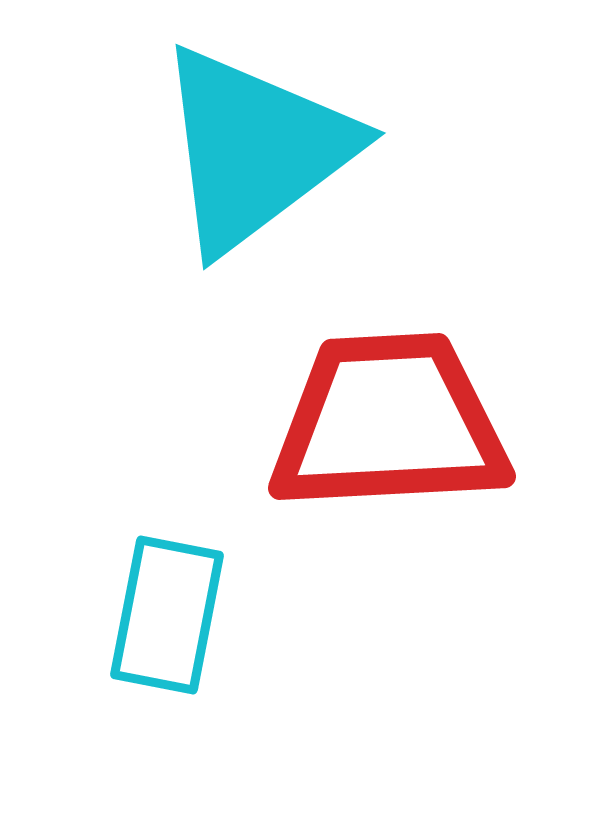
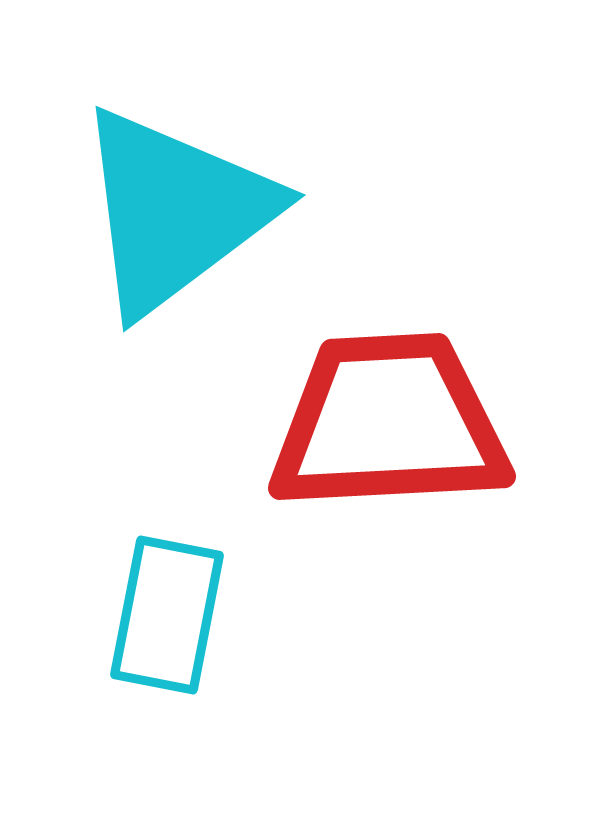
cyan triangle: moved 80 px left, 62 px down
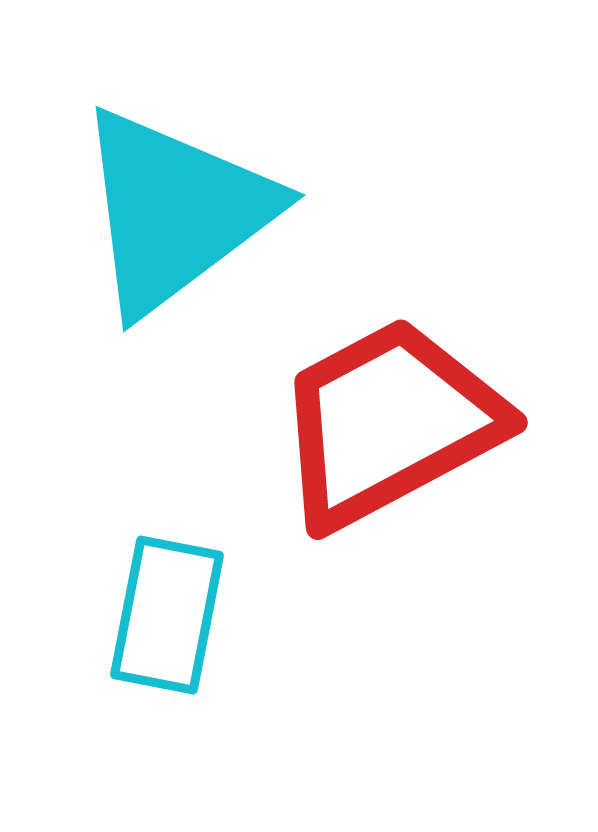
red trapezoid: rotated 25 degrees counterclockwise
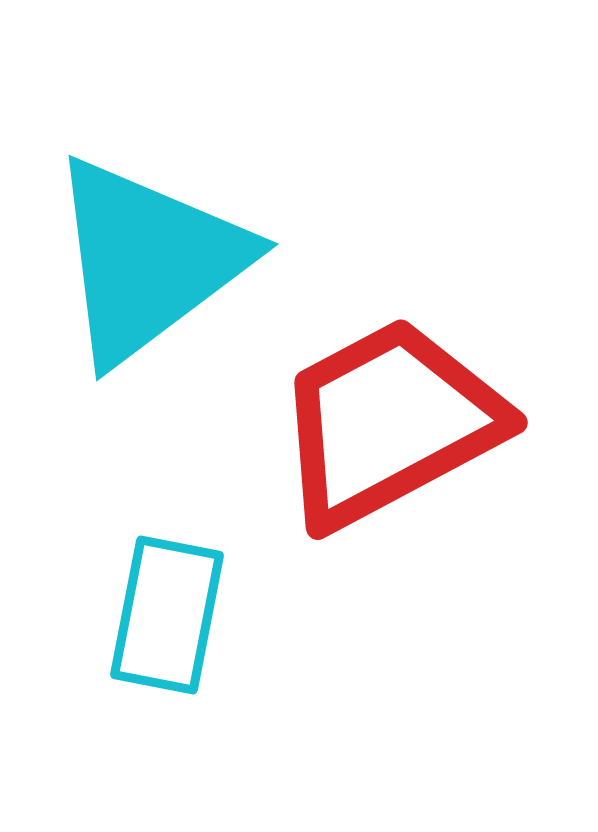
cyan triangle: moved 27 px left, 49 px down
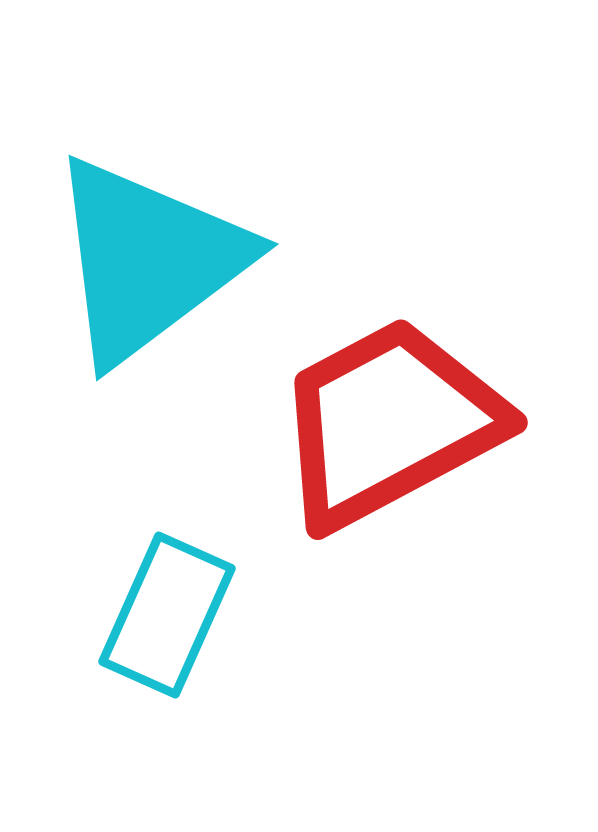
cyan rectangle: rotated 13 degrees clockwise
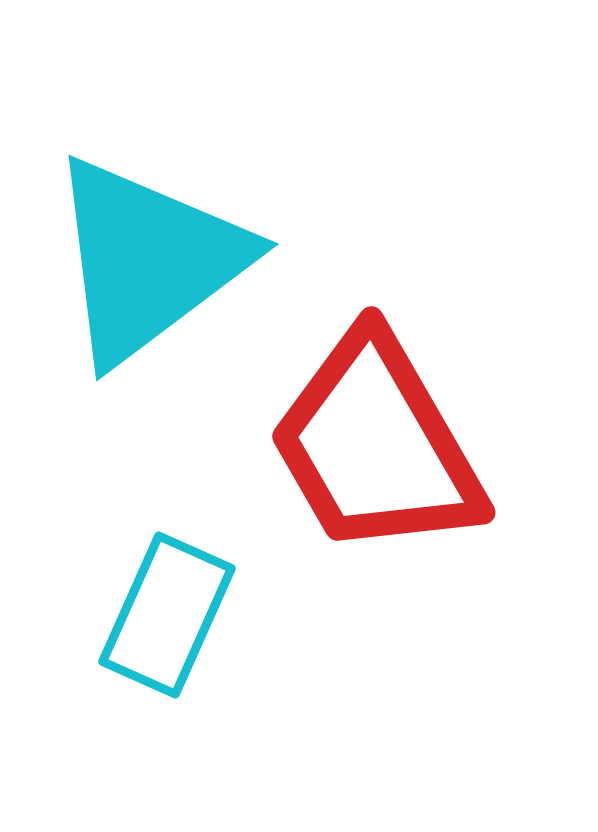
red trapezoid: moved 13 px left, 22 px down; rotated 92 degrees counterclockwise
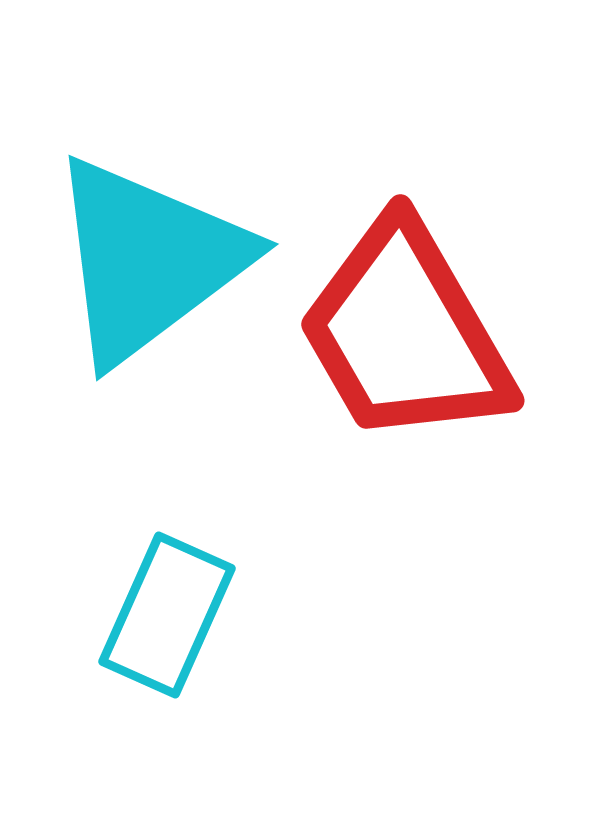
red trapezoid: moved 29 px right, 112 px up
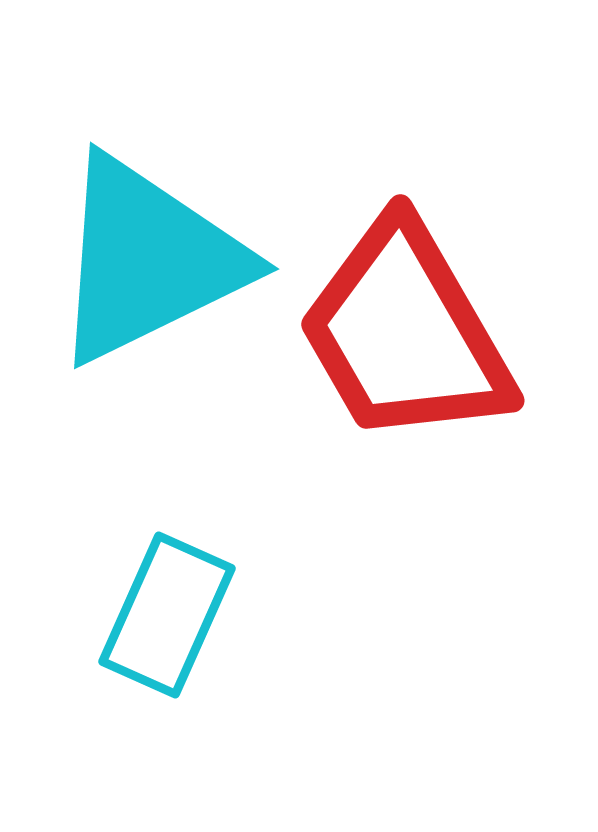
cyan triangle: rotated 11 degrees clockwise
